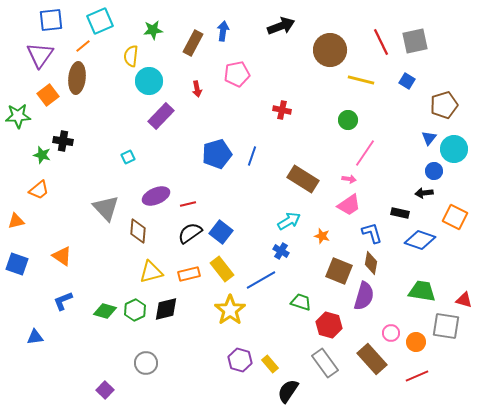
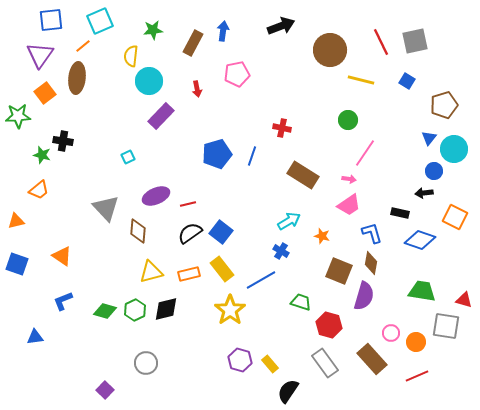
orange square at (48, 95): moved 3 px left, 2 px up
red cross at (282, 110): moved 18 px down
brown rectangle at (303, 179): moved 4 px up
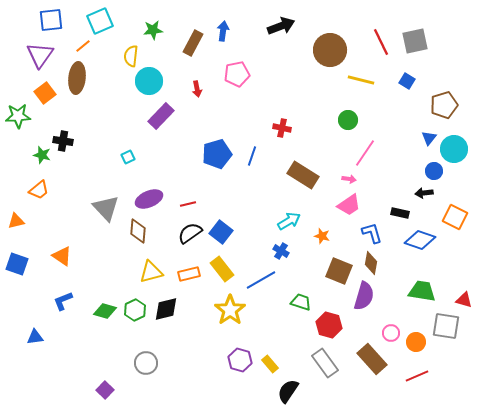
purple ellipse at (156, 196): moved 7 px left, 3 px down
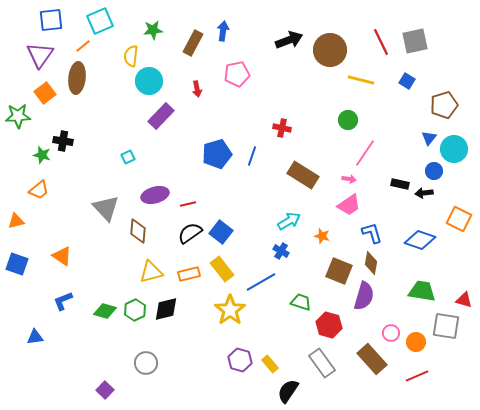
black arrow at (281, 26): moved 8 px right, 14 px down
purple ellipse at (149, 199): moved 6 px right, 4 px up; rotated 8 degrees clockwise
black rectangle at (400, 213): moved 29 px up
orange square at (455, 217): moved 4 px right, 2 px down
blue line at (261, 280): moved 2 px down
gray rectangle at (325, 363): moved 3 px left
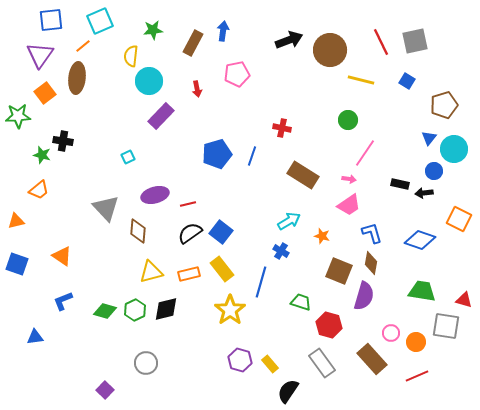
blue line at (261, 282): rotated 44 degrees counterclockwise
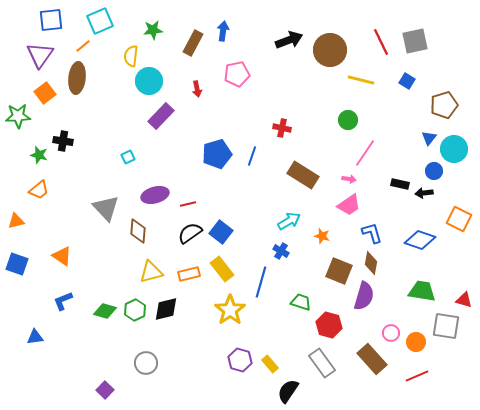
green star at (42, 155): moved 3 px left
